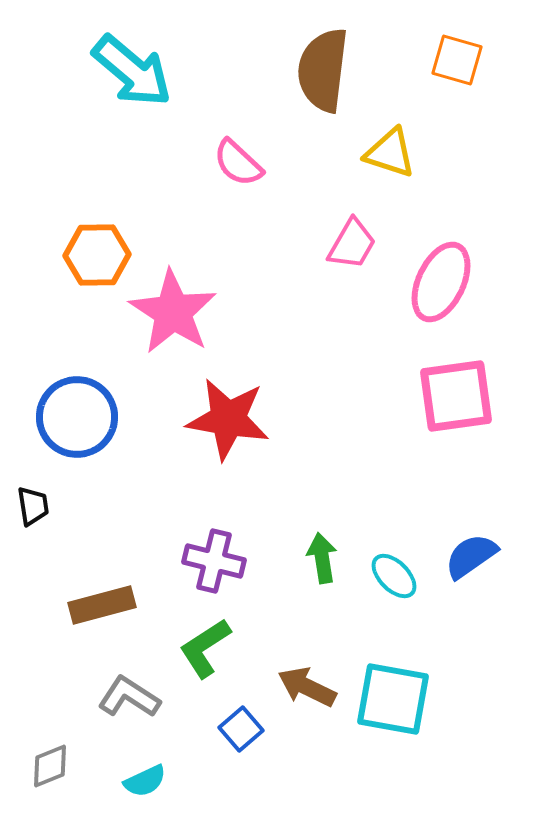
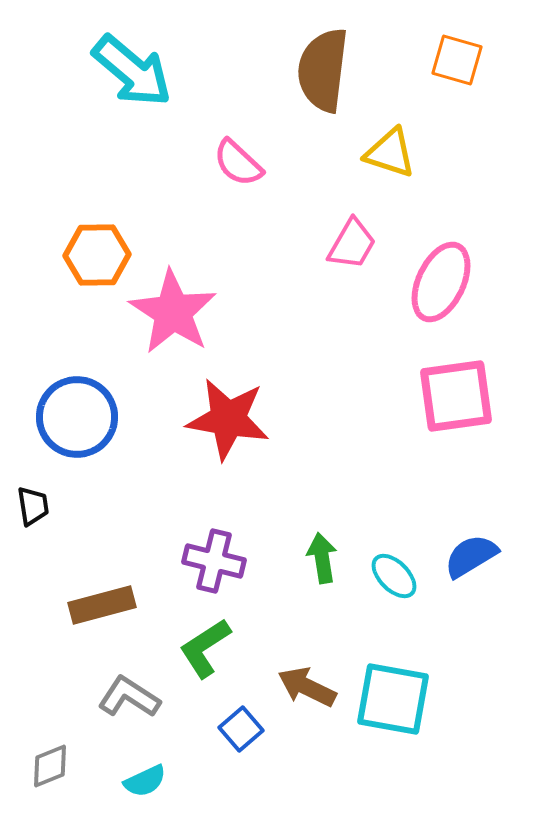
blue semicircle: rotated 4 degrees clockwise
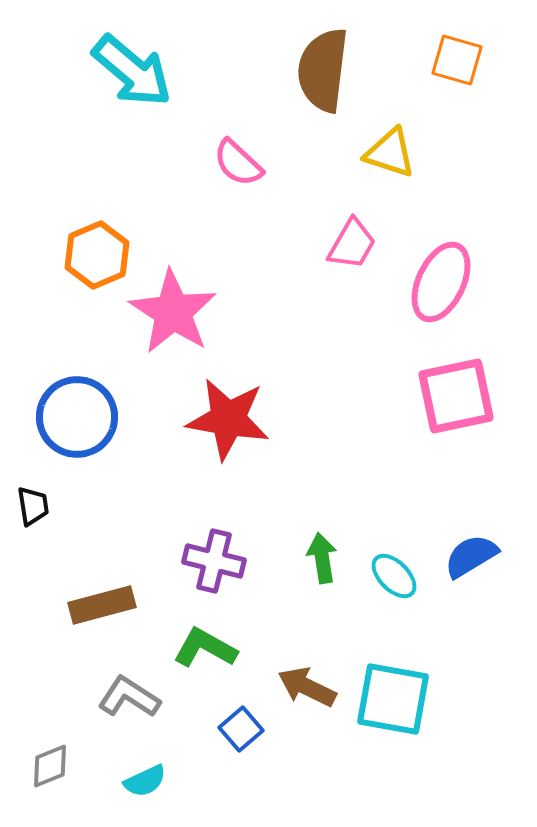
orange hexagon: rotated 22 degrees counterclockwise
pink square: rotated 4 degrees counterclockwise
green L-shape: rotated 62 degrees clockwise
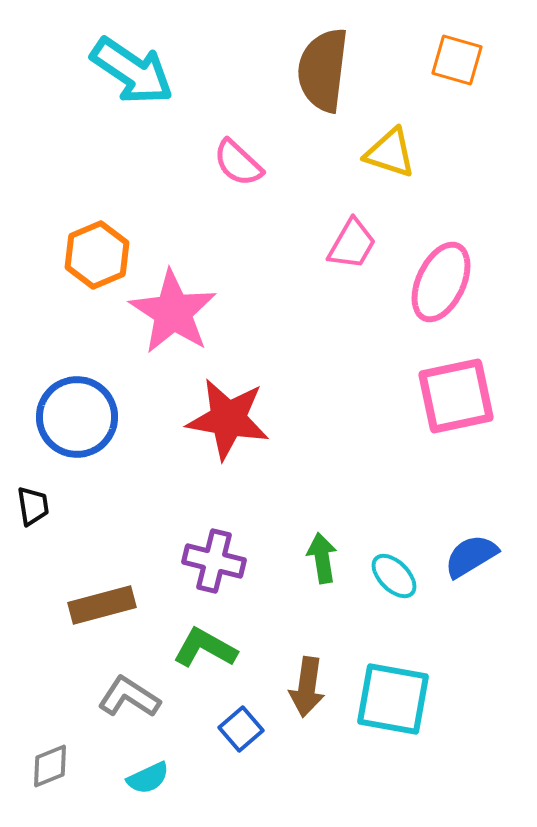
cyan arrow: rotated 6 degrees counterclockwise
brown arrow: rotated 108 degrees counterclockwise
cyan semicircle: moved 3 px right, 3 px up
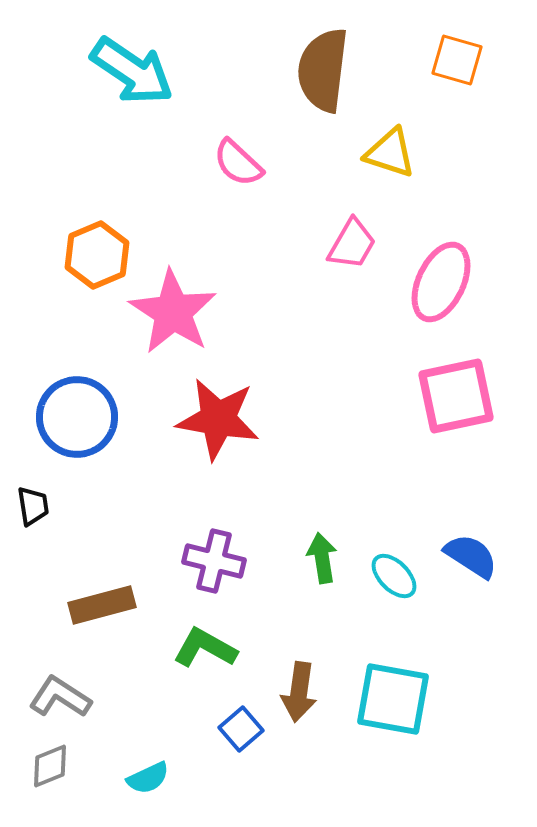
red star: moved 10 px left
blue semicircle: rotated 64 degrees clockwise
brown arrow: moved 8 px left, 5 px down
gray L-shape: moved 69 px left
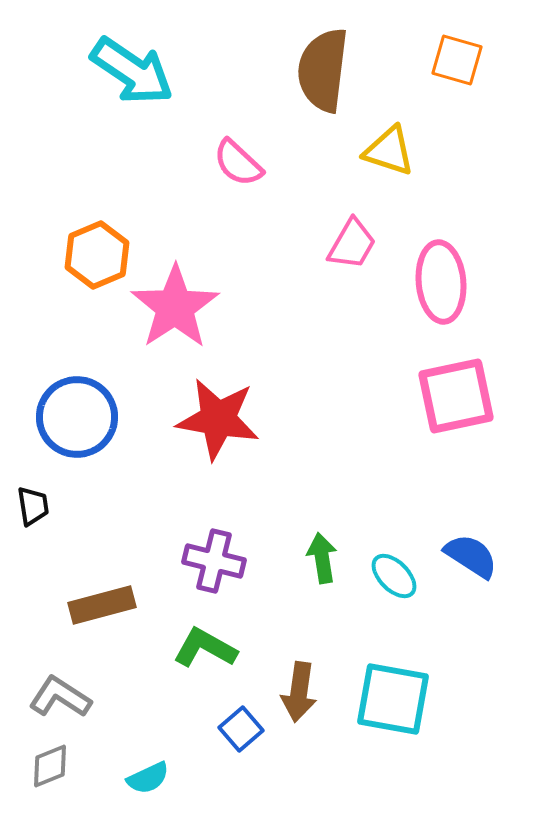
yellow triangle: moved 1 px left, 2 px up
pink ellipse: rotated 30 degrees counterclockwise
pink star: moved 2 px right, 5 px up; rotated 6 degrees clockwise
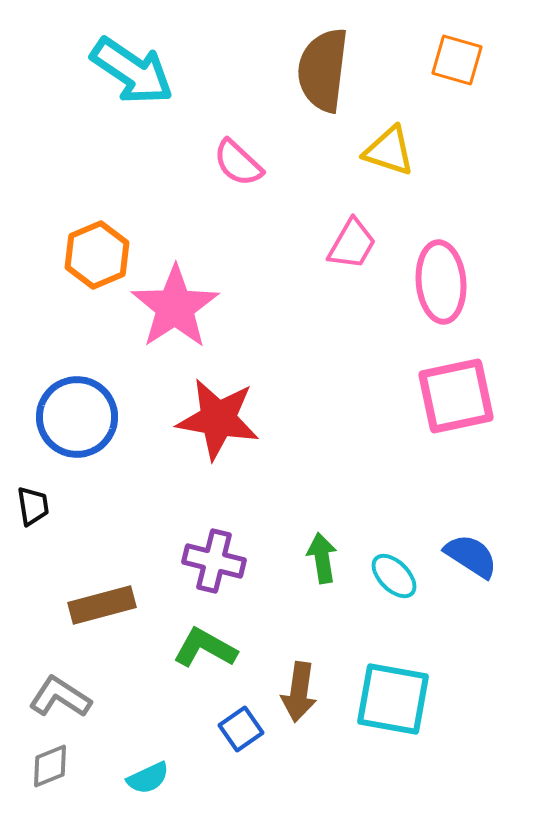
blue square: rotated 6 degrees clockwise
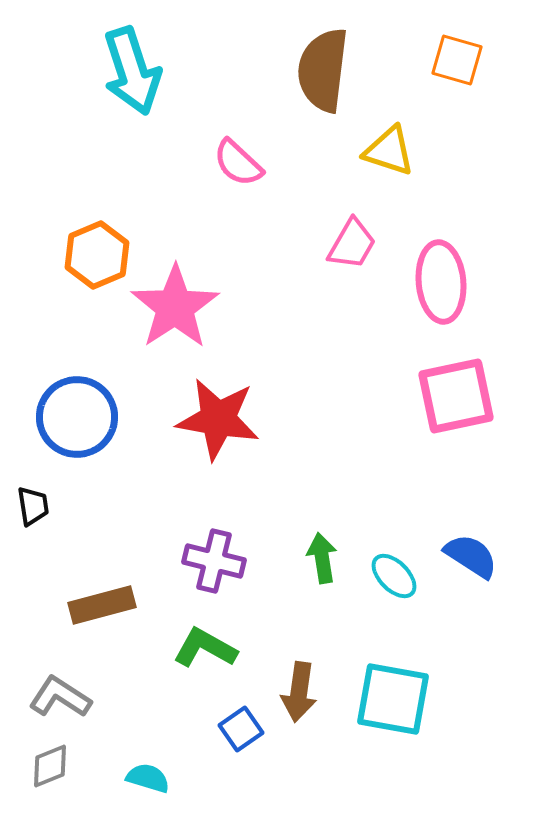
cyan arrow: rotated 38 degrees clockwise
cyan semicircle: rotated 138 degrees counterclockwise
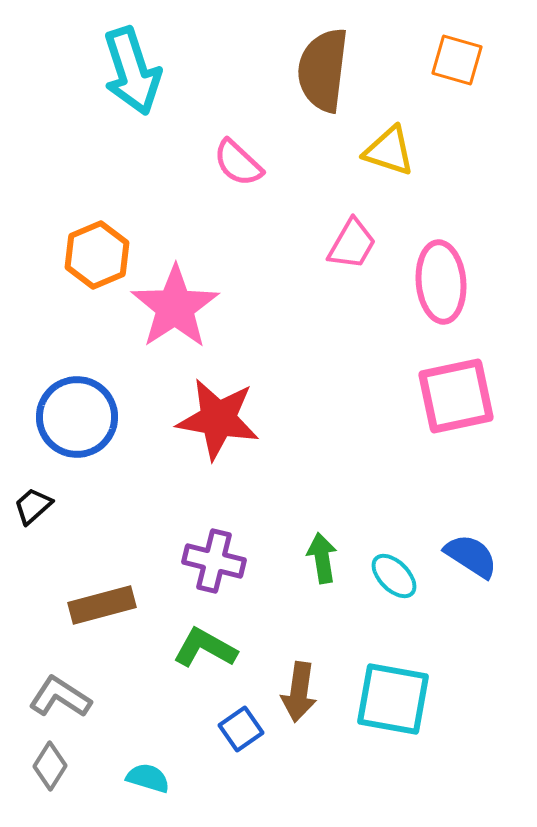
black trapezoid: rotated 123 degrees counterclockwise
gray diamond: rotated 36 degrees counterclockwise
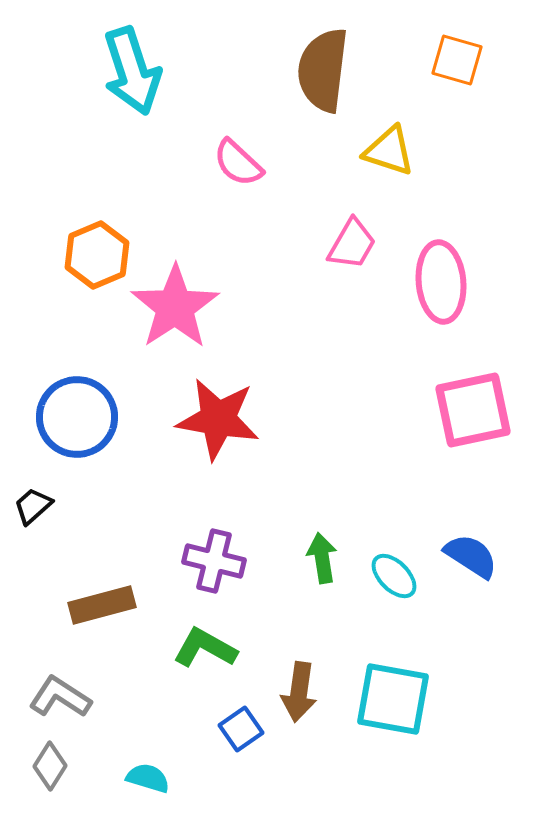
pink square: moved 17 px right, 14 px down
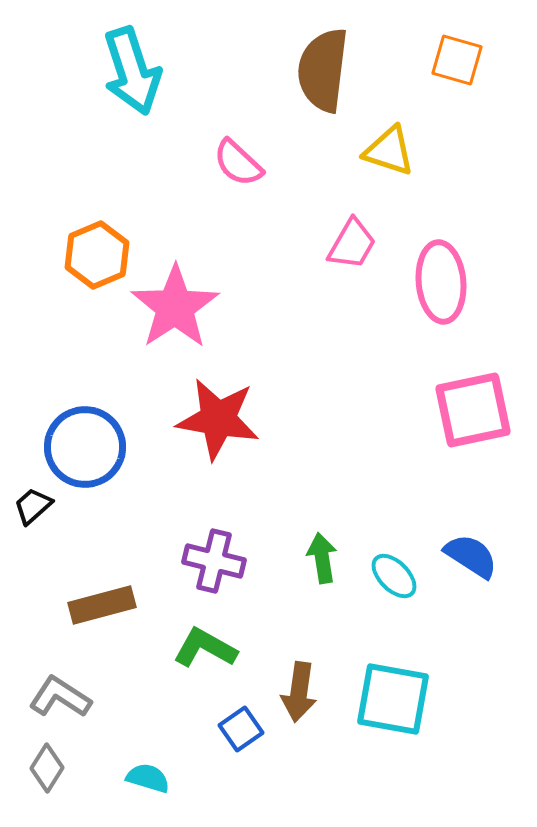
blue circle: moved 8 px right, 30 px down
gray diamond: moved 3 px left, 2 px down
